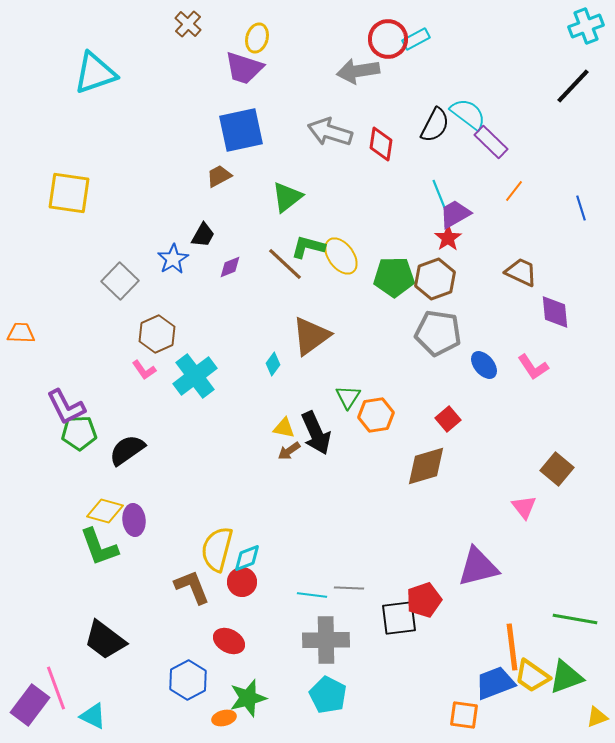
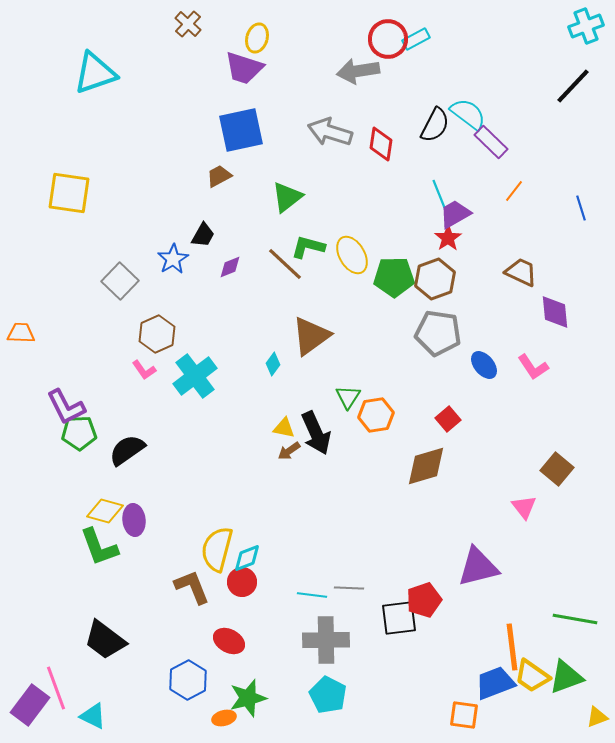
yellow ellipse at (341, 256): moved 11 px right, 1 px up; rotated 6 degrees clockwise
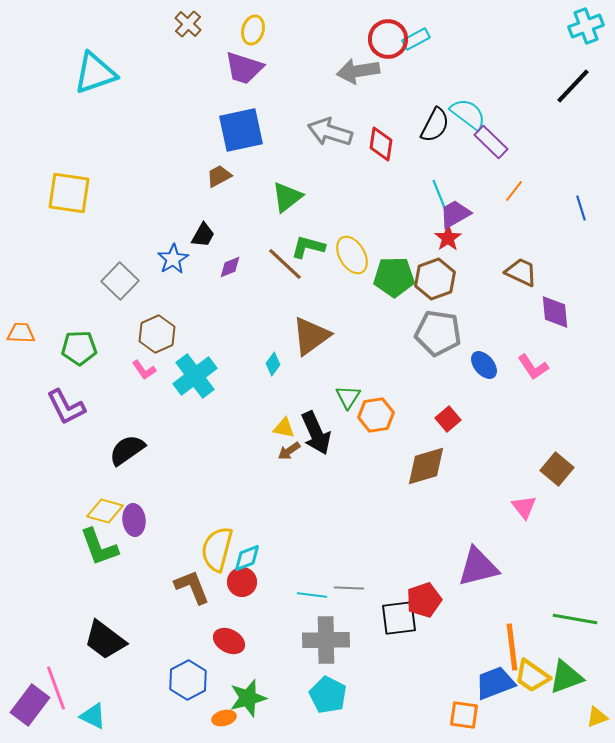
yellow ellipse at (257, 38): moved 4 px left, 8 px up
green pentagon at (79, 433): moved 85 px up
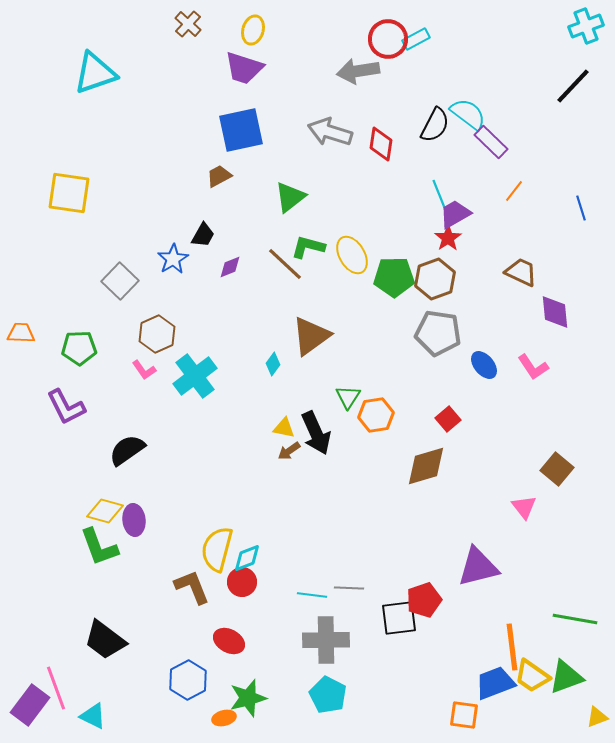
green triangle at (287, 197): moved 3 px right
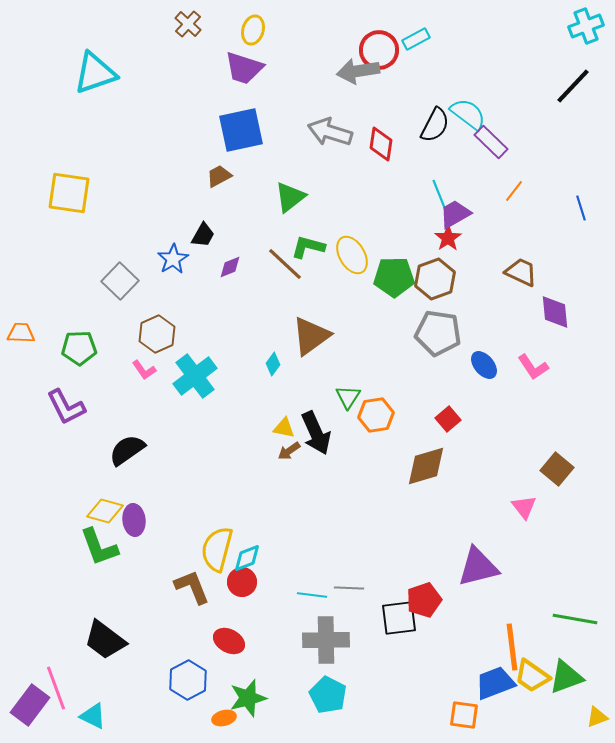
red circle at (388, 39): moved 9 px left, 11 px down
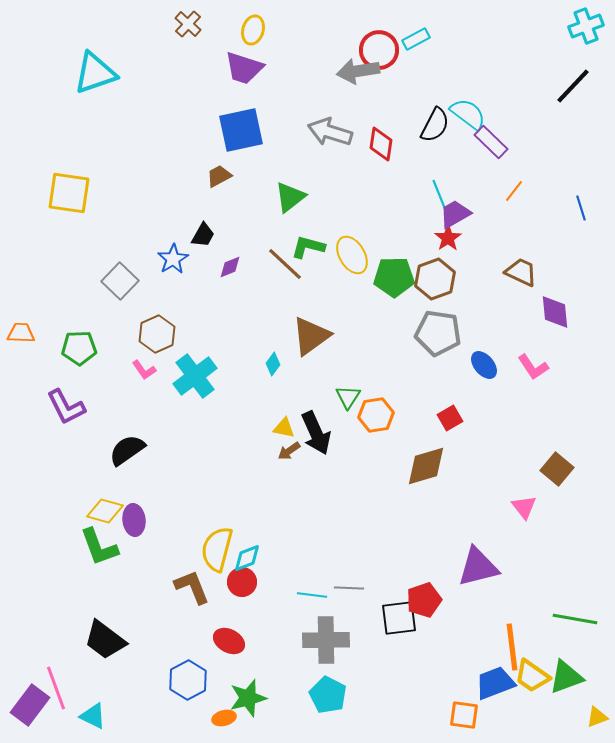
red square at (448, 419): moved 2 px right, 1 px up; rotated 10 degrees clockwise
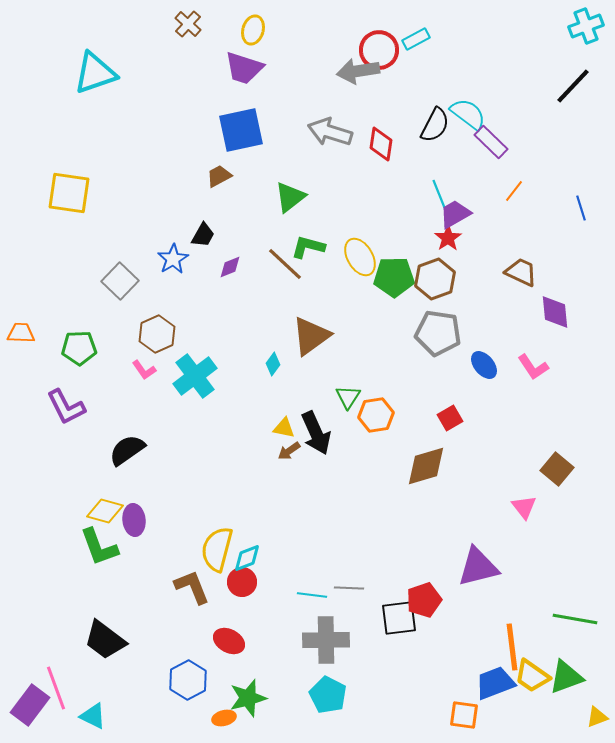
yellow ellipse at (352, 255): moved 8 px right, 2 px down
